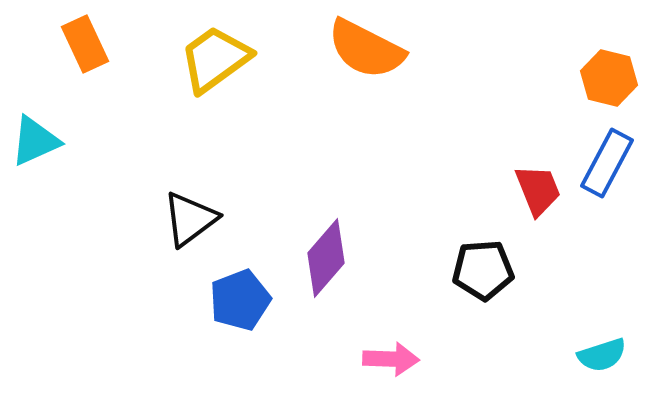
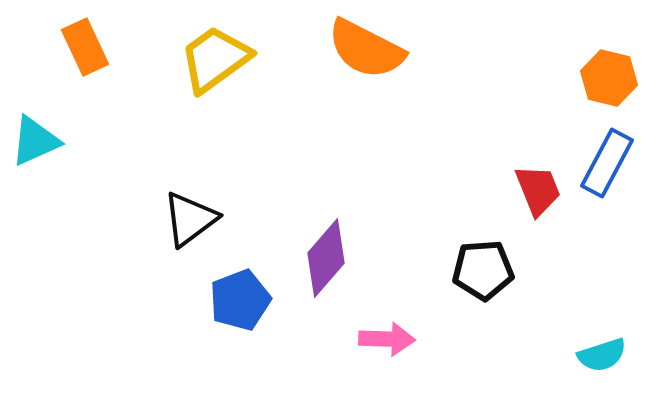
orange rectangle: moved 3 px down
pink arrow: moved 4 px left, 20 px up
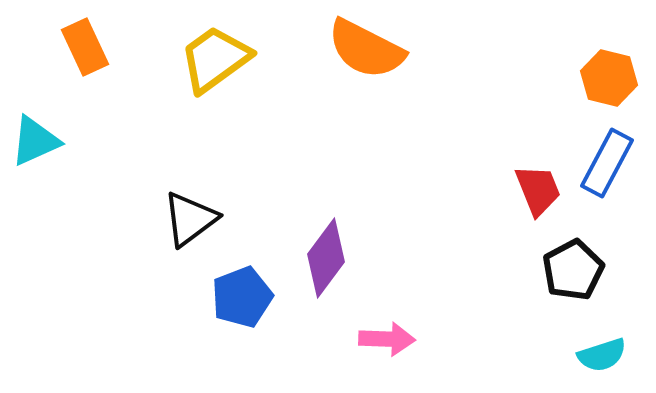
purple diamond: rotated 4 degrees counterclockwise
black pentagon: moved 90 px right; rotated 24 degrees counterclockwise
blue pentagon: moved 2 px right, 3 px up
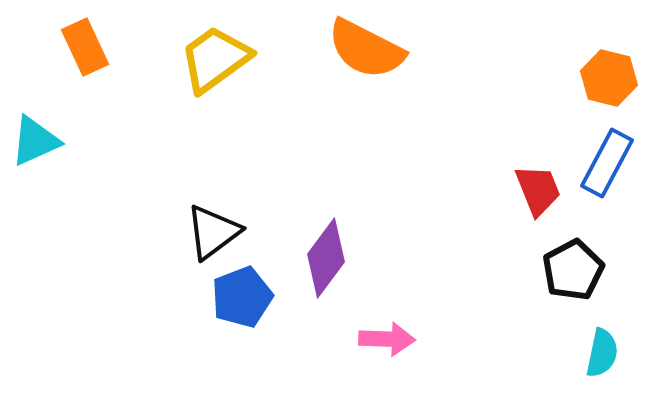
black triangle: moved 23 px right, 13 px down
cyan semicircle: moved 2 px up; rotated 60 degrees counterclockwise
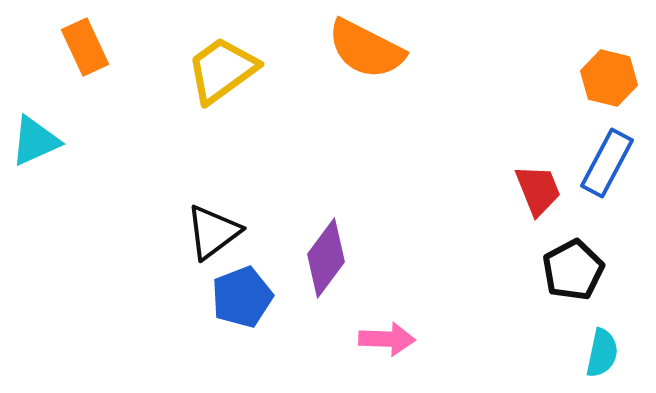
yellow trapezoid: moved 7 px right, 11 px down
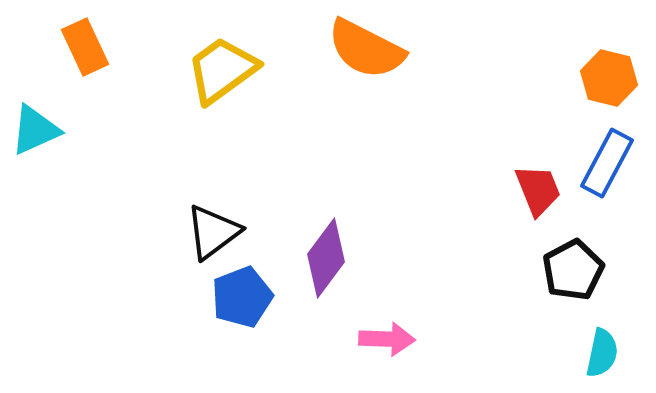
cyan triangle: moved 11 px up
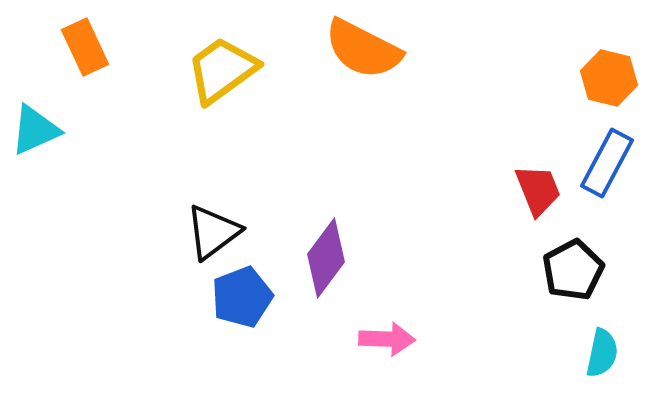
orange semicircle: moved 3 px left
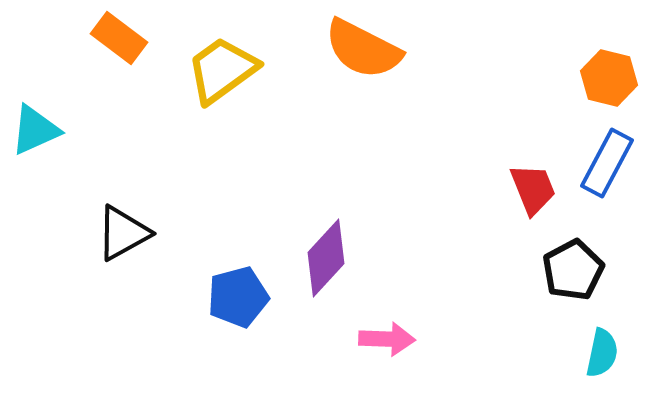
orange rectangle: moved 34 px right, 9 px up; rotated 28 degrees counterclockwise
red trapezoid: moved 5 px left, 1 px up
black triangle: moved 90 px left, 1 px down; rotated 8 degrees clockwise
purple diamond: rotated 6 degrees clockwise
blue pentagon: moved 4 px left; rotated 6 degrees clockwise
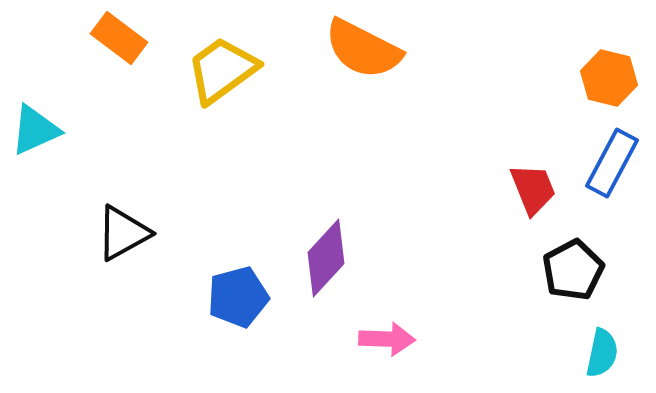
blue rectangle: moved 5 px right
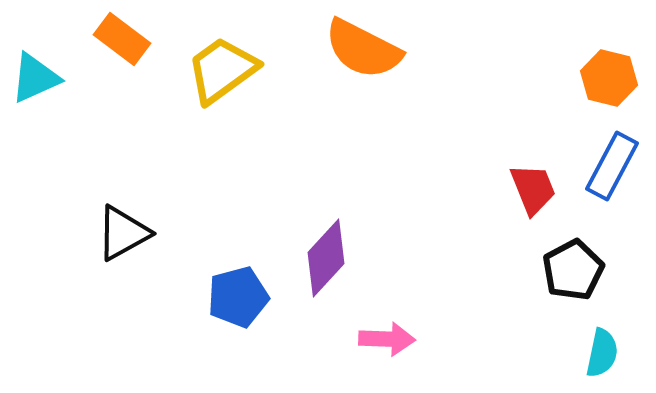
orange rectangle: moved 3 px right, 1 px down
cyan triangle: moved 52 px up
blue rectangle: moved 3 px down
